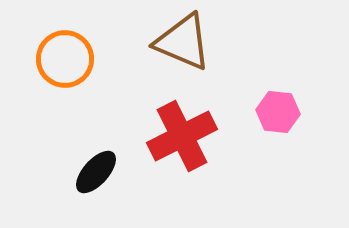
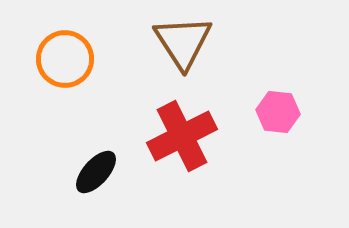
brown triangle: rotated 34 degrees clockwise
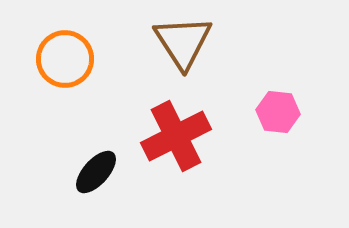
red cross: moved 6 px left
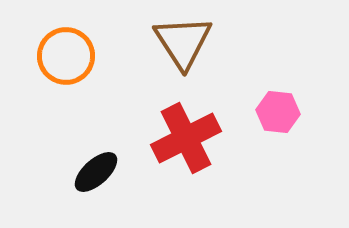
orange circle: moved 1 px right, 3 px up
red cross: moved 10 px right, 2 px down
black ellipse: rotated 6 degrees clockwise
